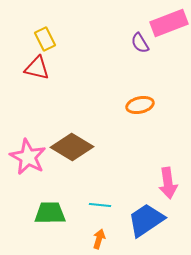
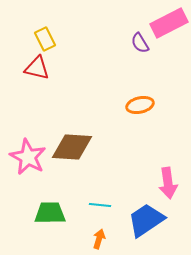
pink rectangle: rotated 6 degrees counterclockwise
brown diamond: rotated 27 degrees counterclockwise
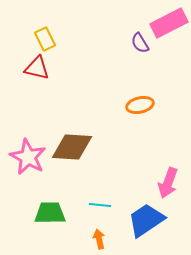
pink arrow: rotated 28 degrees clockwise
orange arrow: rotated 30 degrees counterclockwise
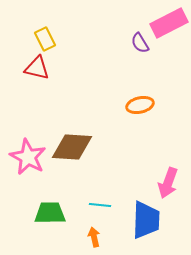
blue trapezoid: rotated 126 degrees clockwise
orange arrow: moved 5 px left, 2 px up
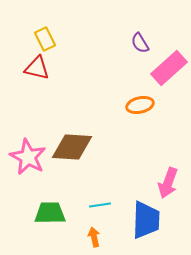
pink rectangle: moved 45 px down; rotated 15 degrees counterclockwise
cyan line: rotated 15 degrees counterclockwise
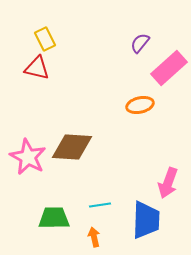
purple semicircle: rotated 70 degrees clockwise
green trapezoid: moved 4 px right, 5 px down
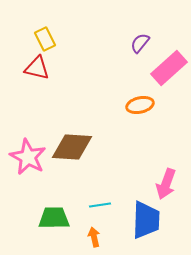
pink arrow: moved 2 px left, 1 px down
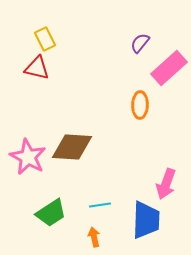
orange ellipse: rotated 76 degrees counterclockwise
green trapezoid: moved 3 px left, 5 px up; rotated 148 degrees clockwise
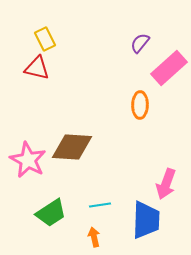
pink star: moved 3 px down
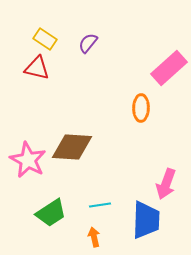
yellow rectangle: rotated 30 degrees counterclockwise
purple semicircle: moved 52 px left
orange ellipse: moved 1 px right, 3 px down
